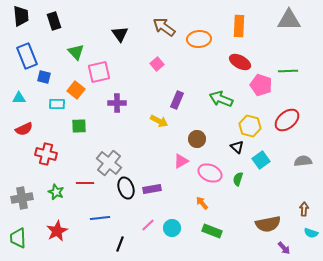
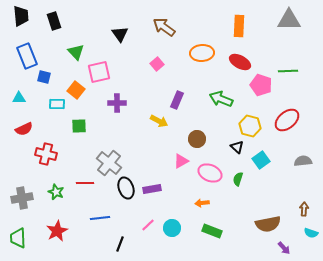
orange ellipse at (199, 39): moved 3 px right, 14 px down
orange arrow at (202, 203): rotated 56 degrees counterclockwise
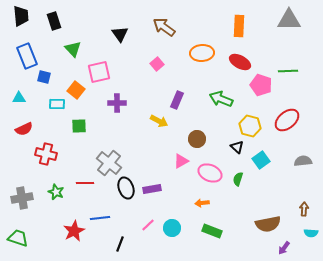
green triangle at (76, 52): moved 3 px left, 3 px up
red star at (57, 231): moved 17 px right
cyan semicircle at (311, 233): rotated 16 degrees counterclockwise
green trapezoid at (18, 238): rotated 110 degrees clockwise
purple arrow at (284, 248): rotated 80 degrees clockwise
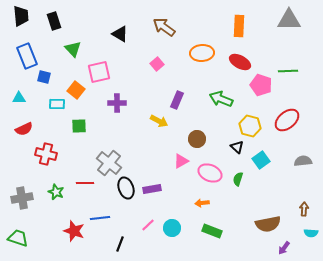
black triangle at (120, 34): rotated 24 degrees counterclockwise
red star at (74, 231): rotated 25 degrees counterclockwise
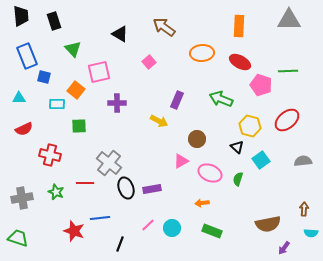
pink square at (157, 64): moved 8 px left, 2 px up
red cross at (46, 154): moved 4 px right, 1 px down
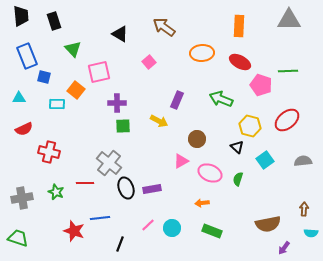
green square at (79, 126): moved 44 px right
red cross at (50, 155): moved 1 px left, 3 px up
cyan square at (261, 160): moved 4 px right
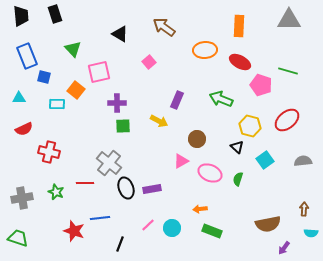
black rectangle at (54, 21): moved 1 px right, 7 px up
orange ellipse at (202, 53): moved 3 px right, 3 px up
green line at (288, 71): rotated 18 degrees clockwise
orange arrow at (202, 203): moved 2 px left, 6 px down
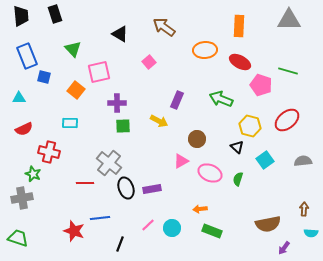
cyan rectangle at (57, 104): moved 13 px right, 19 px down
green star at (56, 192): moved 23 px left, 18 px up
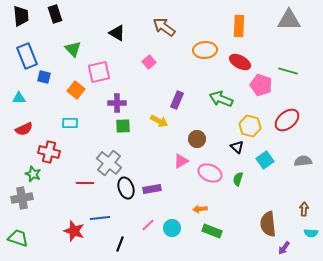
black triangle at (120, 34): moved 3 px left, 1 px up
brown semicircle at (268, 224): rotated 95 degrees clockwise
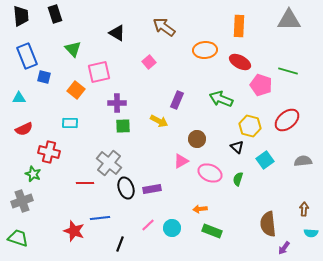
gray cross at (22, 198): moved 3 px down; rotated 10 degrees counterclockwise
